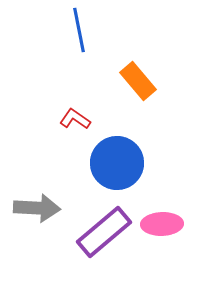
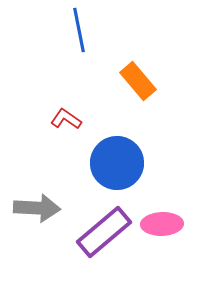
red L-shape: moved 9 px left
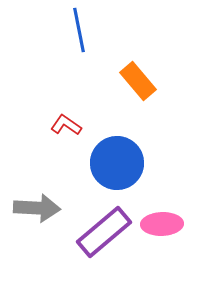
red L-shape: moved 6 px down
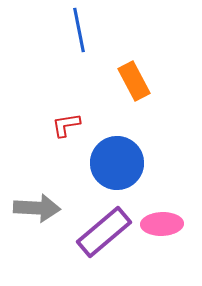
orange rectangle: moved 4 px left; rotated 12 degrees clockwise
red L-shape: rotated 44 degrees counterclockwise
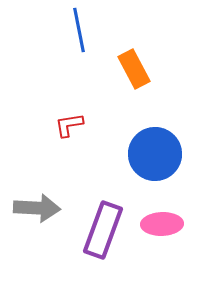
orange rectangle: moved 12 px up
red L-shape: moved 3 px right
blue circle: moved 38 px right, 9 px up
purple rectangle: moved 1 px left, 2 px up; rotated 30 degrees counterclockwise
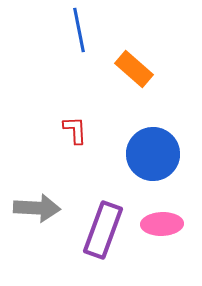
orange rectangle: rotated 21 degrees counterclockwise
red L-shape: moved 6 px right, 5 px down; rotated 96 degrees clockwise
blue circle: moved 2 px left
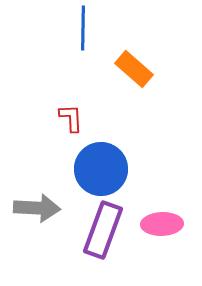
blue line: moved 4 px right, 2 px up; rotated 12 degrees clockwise
red L-shape: moved 4 px left, 12 px up
blue circle: moved 52 px left, 15 px down
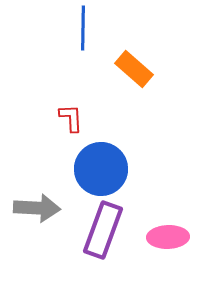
pink ellipse: moved 6 px right, 13 px down
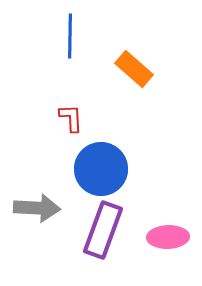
blue line: moved 13 px left, 8 px down
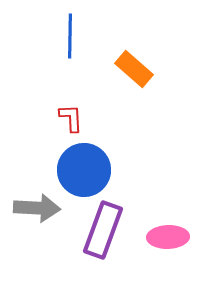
blue circle: moved 17 px left, 1 px down
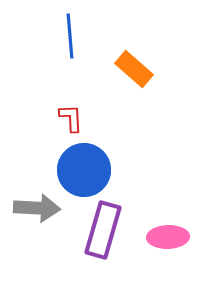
blue line: rotated 6 degrees counterclockwise
purple rectangle: rotated 4 degrees counterclockwise
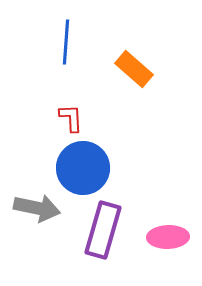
blue line: moved 4 px left, 6 px down; rotated 9 degrees clockwise
blue circle: moved 1 px left, 2 px up
gray arrow: rotated 9 degrees clockwise
